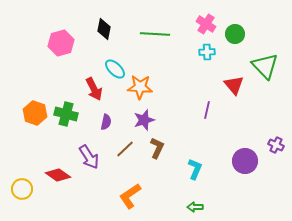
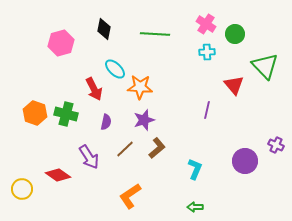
brown L-shape: rotated 25 degrees clockwise
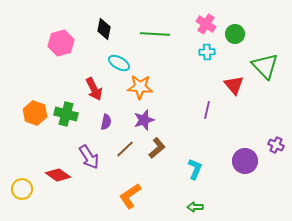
cyan ellipse: moved 4 px right, 6 px up; rotated 15 degrees counterclockwise
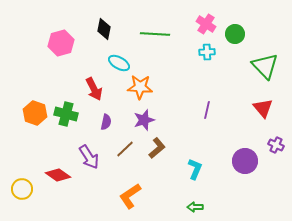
red triangle: moved 29 px right, 23 px down
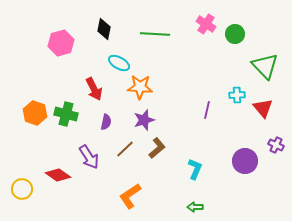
cyan cross: moved 30 px right, 43 px down
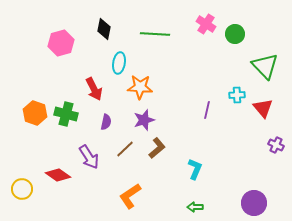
cyan ellipse: rotated 70 degrees clockwise
purple circle: moved 9 px right, 42 px down
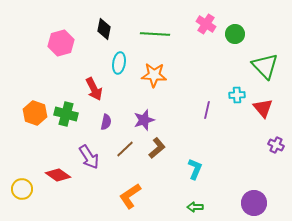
orange star: moved 14 px right, 12 px up
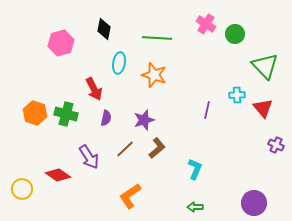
green line: moved 2 px right, 4 px down
orange star: rotated 15 degrees clockwise
purple semicircle: moved 4 px up
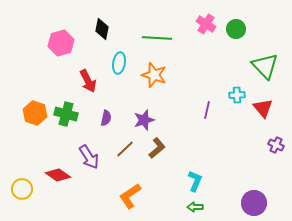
black diamond: moved 2 px left
green circle: moved 1 px right, 5 px up
red arrow: moved 6 px left, 8 px up
cyan L-shape: moved 12 px down
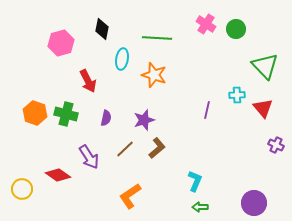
cyan ellipse: moved 3 px right, 4 px up
green arrow: moved 5 px right
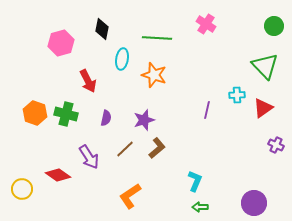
green circle: moved 38 px right, 3 px up
red triangle: rotated 35 degrees clockwise
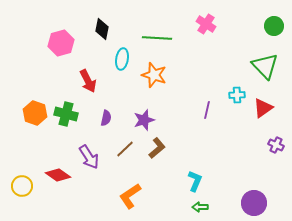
yellow circle: moved 3 px up
